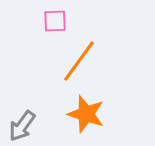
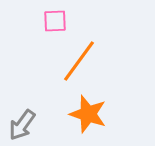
orange star: moved 2 px right
gray arrow: moved 1 px up
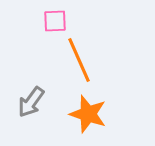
orange line: moved 1 px up; rotated 60 degrees counterclockwise
gray arrow: moved 9 px right, 23 px up
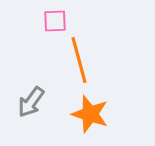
orange line: rotated 9 degrees clockwise
orange star: moved 2 px right
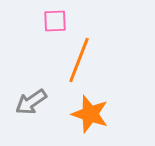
orange line: rotated 36 degrees clockwise
gray arrow: rotated 20 degrees clockwise
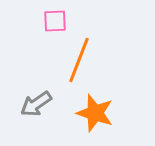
gray arrow: moved 5 px right, 2 px down
orange star: moved 5 px right, 1 px up
